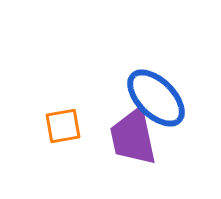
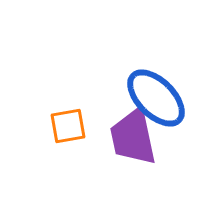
orange square: moved 5 px right
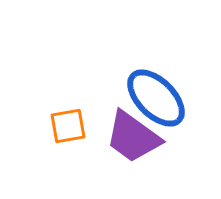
purple trapezoid: rotated 42 degrees counterclockwise
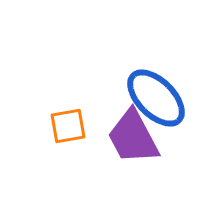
purple trapezoid: rotated 26 degrees clockwise
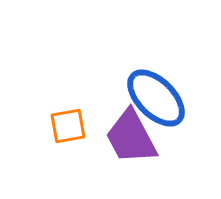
purple trapezoid: moved 2 px left
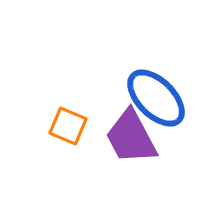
orange square: rotated 33 degrees clockwise
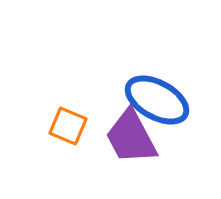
blue ellipse: moved 1 px right, 2 px down; rotated 16 degrees counterclockwise
